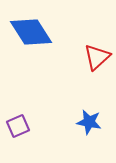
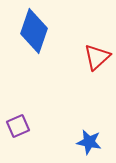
blue diamond: moved 3 px right, 1 px up; rotated 51 degrees clockwise
blue star: moved 20 px down
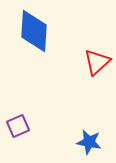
blue diamond: rotated 15 degrees counterclockwise
red triangle: moved 5 px down
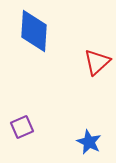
purple square: moved 4 px right, 1 px down
blue star: rotated 15 degrees clockwise
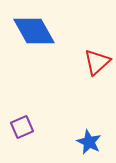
blue diamond: rotated 33 degrees counterclockwise
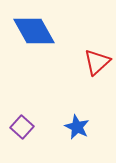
purple square: rotated 25 degrees counterclockwise
blue star: moved 12 px left, 15 px up
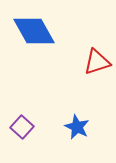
red triangle: rotated 24 degrees clockwise
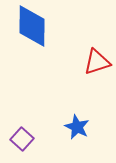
blue diamond: moved 2 px left, 5 px up; rotated 30 degrees clockwise
purple square: moved 12 px down
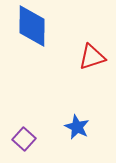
red triangle: moved 5 px left, 5 px up
purple square: moved 2 px right
